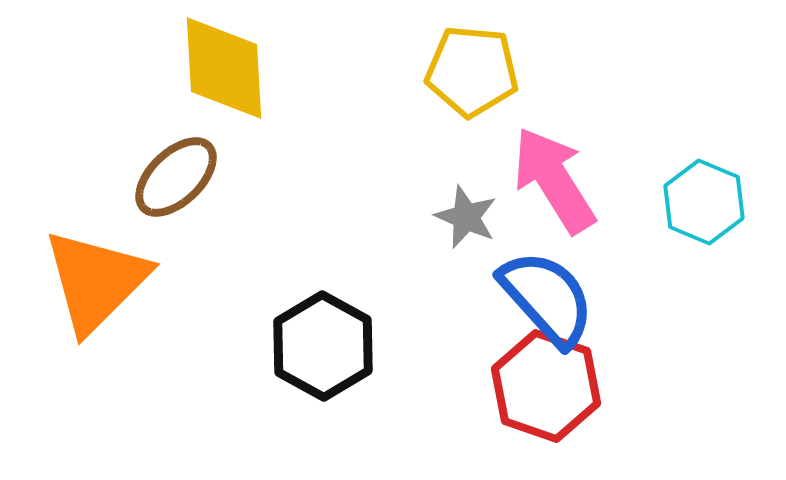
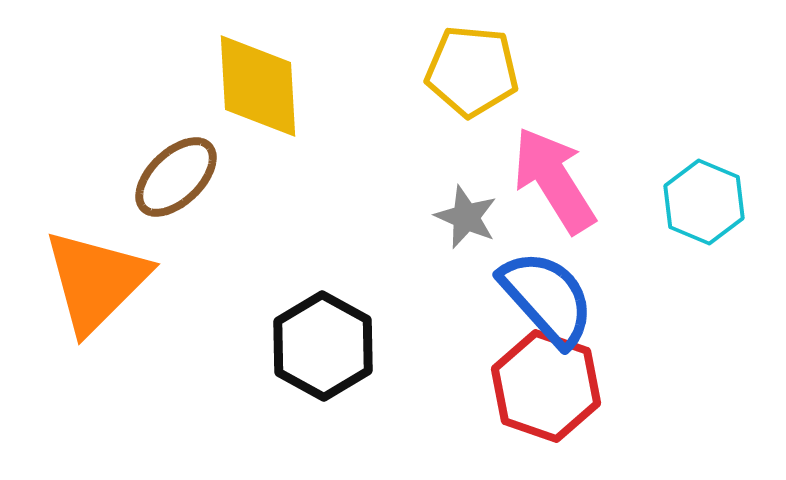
yellow diamond: moved 34 px right, 18 px down
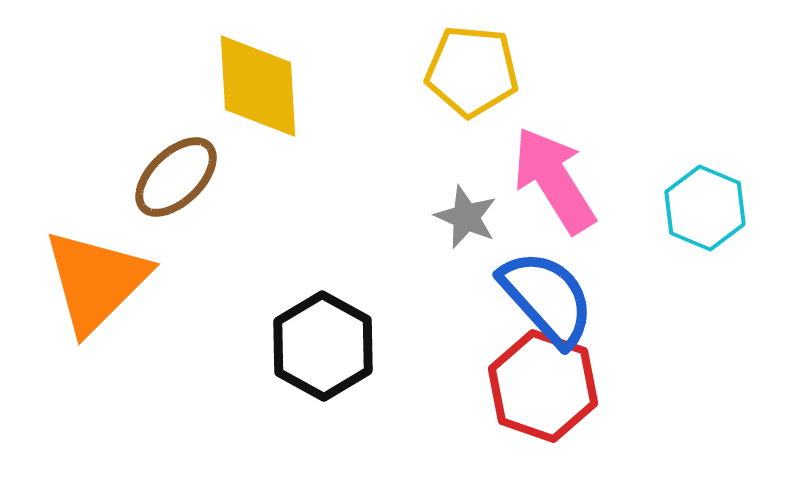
cyan hexagon: moved 1 px right, 6 px down
red hexagon: moved 3 px left
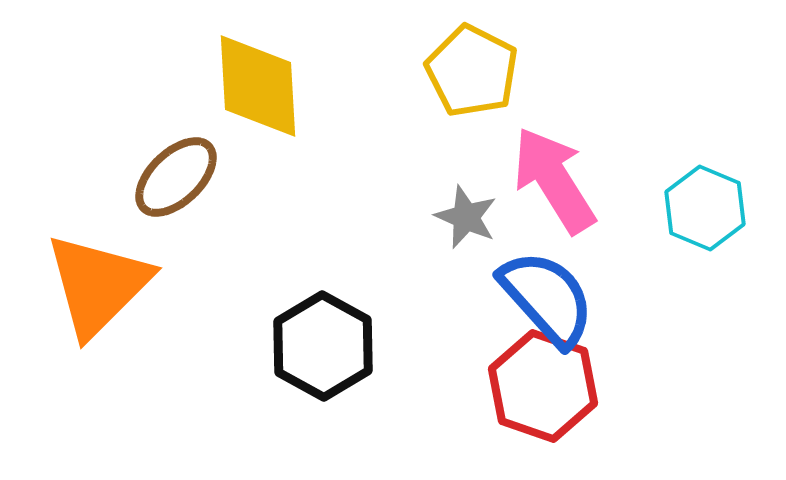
yellow pentagon: rotated 22 degrees clockwise
orange triangle: moved 2 px right, 4 px down
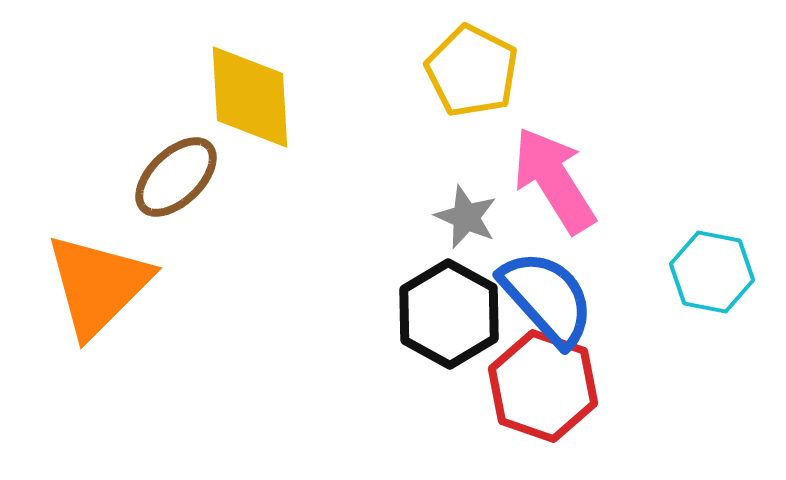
yellow diamond: moved 8 px left, 11 px down
cyan hexagon: moved 7 px right, 64 px down; rotated 12 degrees counterclockwise
black hexagon: moved 126 px right, 32 px up
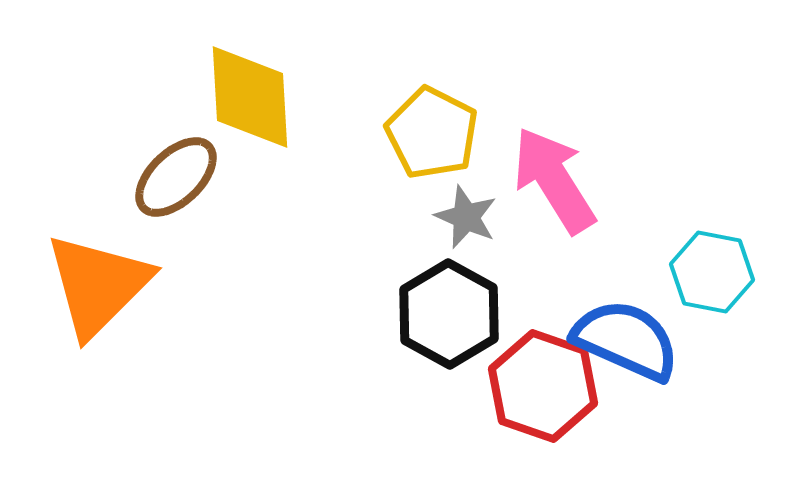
yellow pentagon: moved 40 px left, 62 px down
blue semicircle: moved 79 px right, 42 px down; rotated 24 degrees counterclockwise
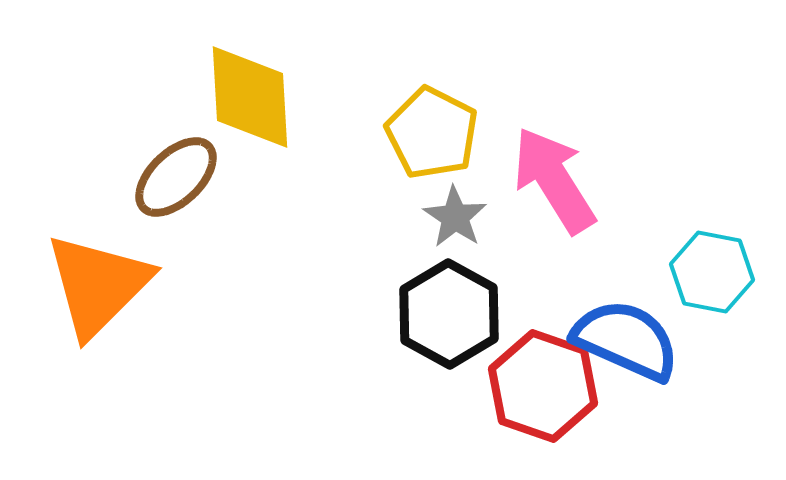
gray star: moved 11 px left; rotated 10 degrees clockwise
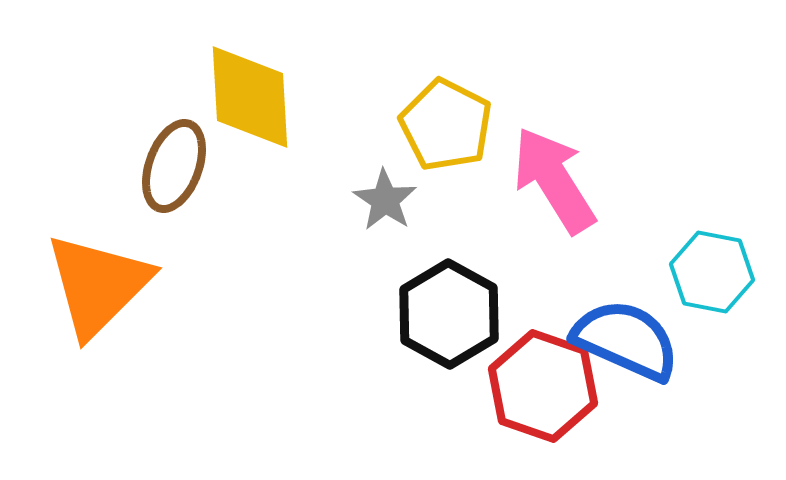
yellow pentagon: moved 14 px right, 8 px up
brown ellipse: moved 2 px left, 11 px up; rotated 26 degrees counterclockwise
gray star: moved 70 px left, 17 px up
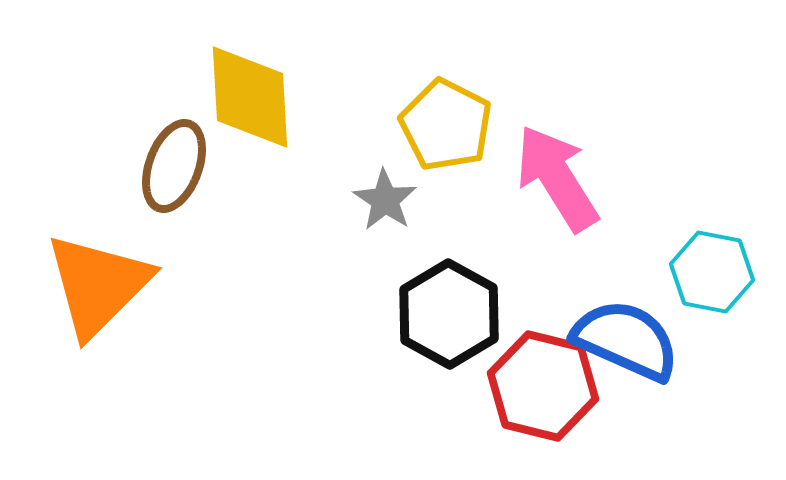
pink arrow: moved 3 px right, 2 px up
red hexagon: rotated 5 degrees counterclockwise
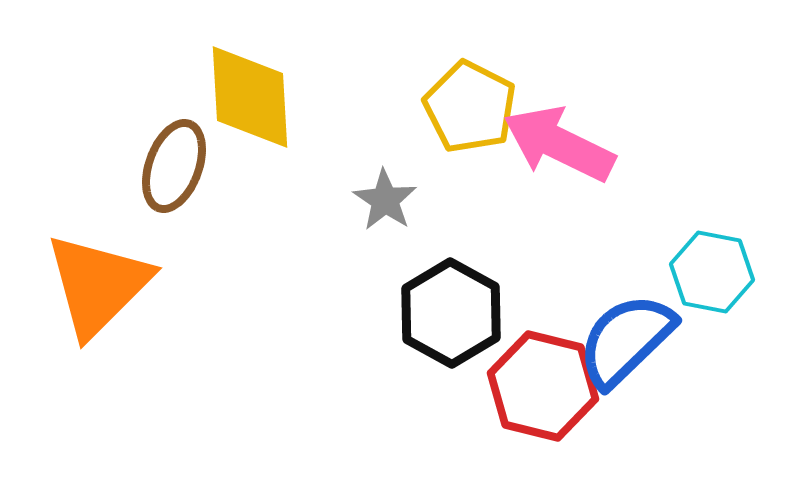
yellow pentagon: moved 24 px right, 18 px up
pink arrow: moved 2 px right, 34 px up; rotated 32 degrees counterclockwise
black hexagon: moved 2 px right, 1 px up
blue semicircle: rotated 68 degrees counterclockwise
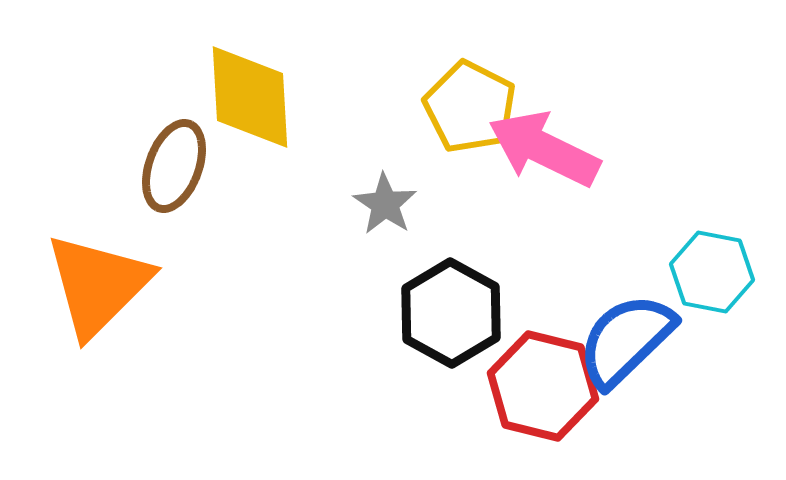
pink arrow: moved 15 px left, 5 px down
gray star: moved 4 px down
